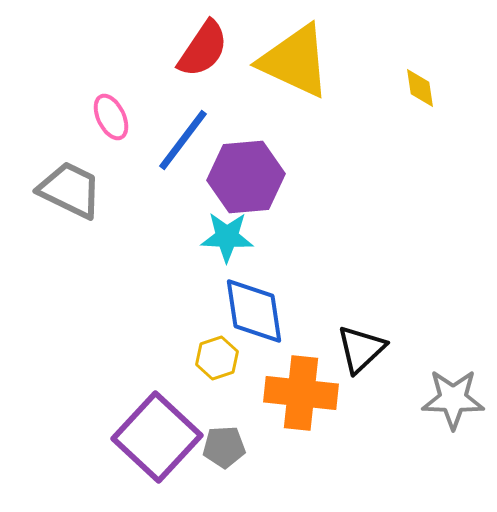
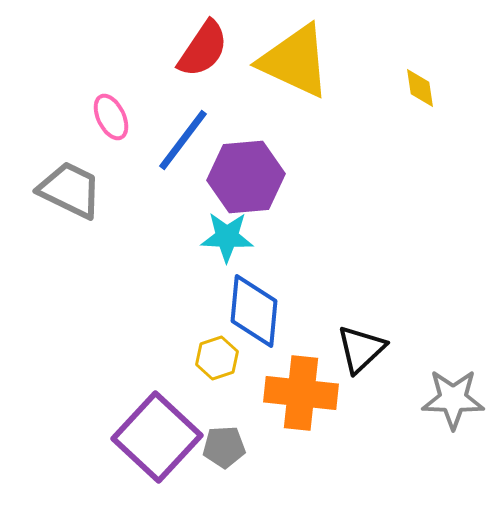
blue diamond: rotated 14 degrees clockwise
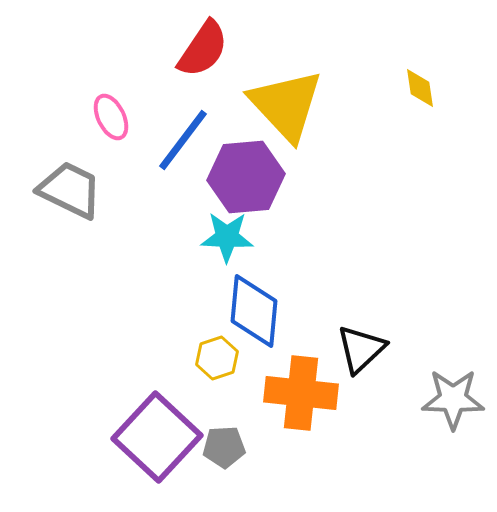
yellow triangle: moved 9 px left, 44 px down; rotated 22 degrees clockwise
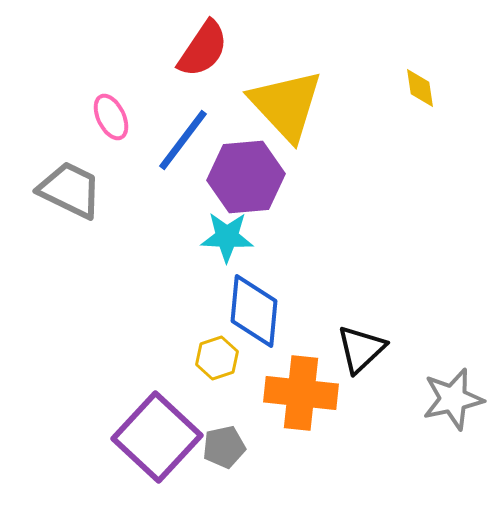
gray star: rotated 14 degrees counterclockwise
gray pentagon: rotated 9 degrees counterclockwise
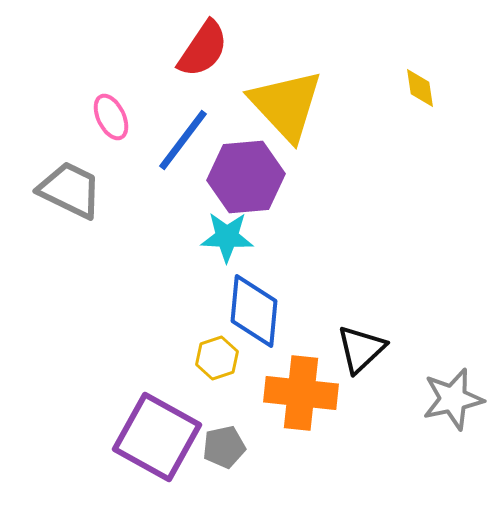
purple square: rotated 14 degrees counterclockwise
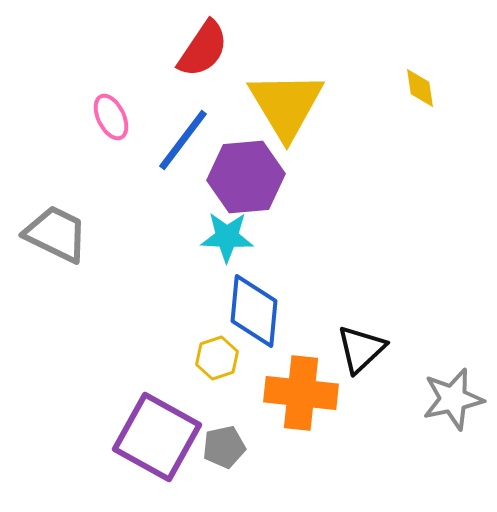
yellow triangle: rotated 12 degrees clockwise
gray trapezoid: moved 14 px left, 44 px down
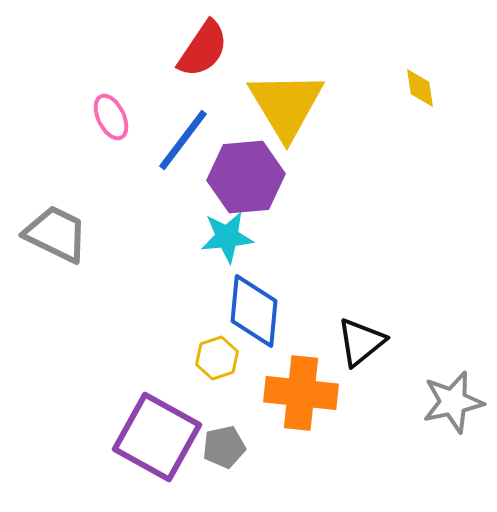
cyan star: rotated 8 degrees counterclockwise
black triangle: moved 7 px up; rotated 4 degrees clockwise
gray star: moved 3 px down
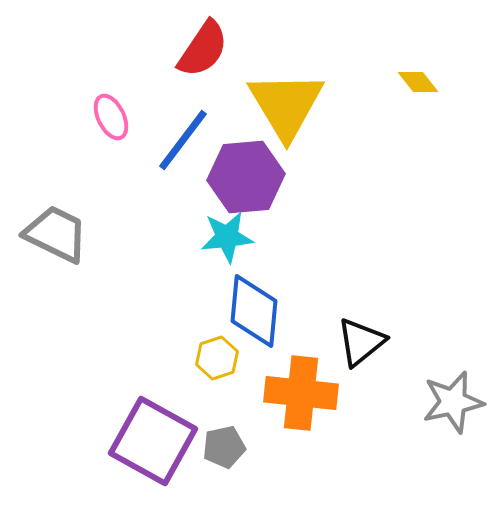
yellow diamond: moved 2 px left, 6 px up; rotated 30 degrees counterclockwise
purple square: moved 4 px left, 4 px down
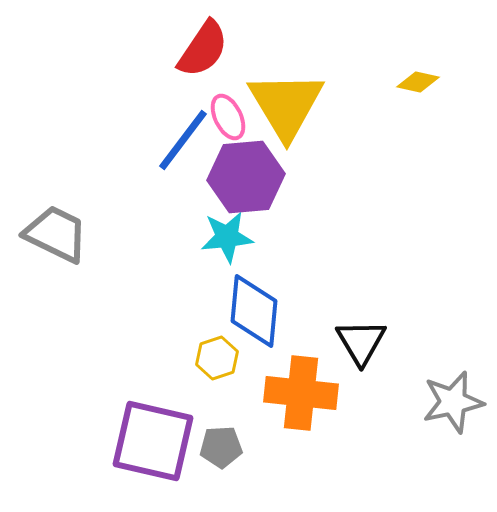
yellow diamond: rotated 39 degrees counterclockwise
pink ellipse: moved 117 px right
black triangle: rotated 22 degrees counterclockwise
purple square: rotated 16 degrees counterclockwise
gray pentagon: moved 3 px left; rotated 9 degrees clockwise
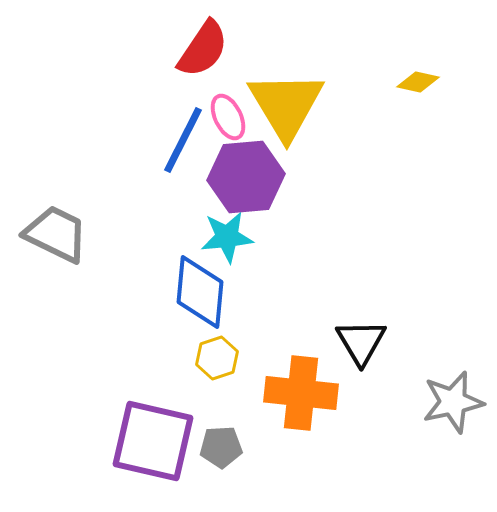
blue line: rotated 10 degrees counterclockwise
blue diamond: moved 54 px left, 19 px up
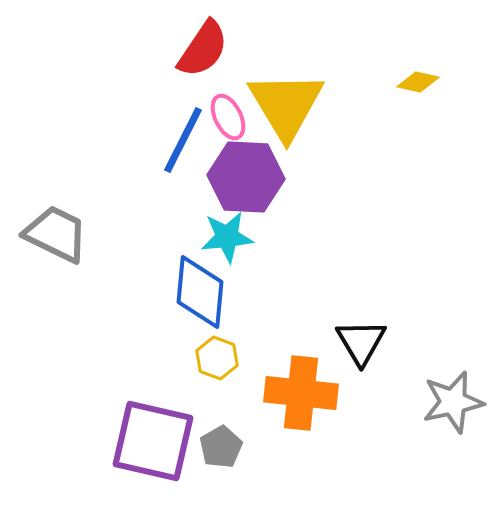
purple hexagon: rotated 8 degrees clockwise
yellow hexagon: rotated 21 degrees counterclockwise
gray pentagon: rotated 27 degrees counterclockwise
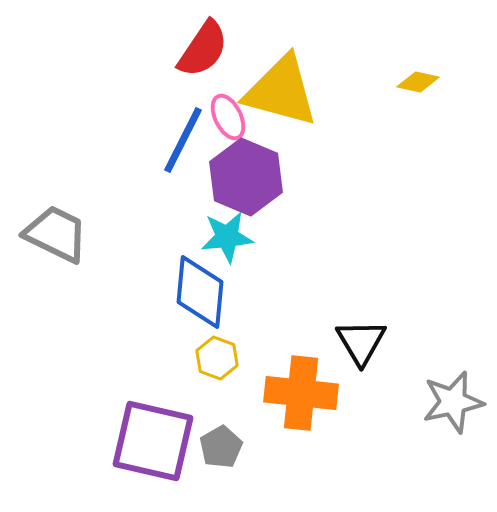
yellow triangle: moved 5 px left, 14 px up; rotated 44 degrees counterclockwise
purple hexagon: rotated 20 degrees clockwise
